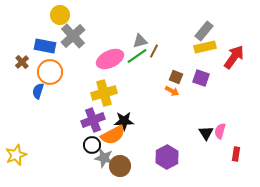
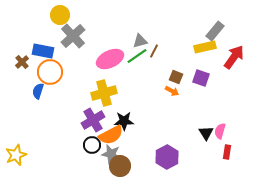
gray rectangle: moved 11 px right
blue rectangle: moved 2 px left, 5 px down
purple cross: rotated 10 degrees counterclockwise
orange semicircle: moved 2 px left
red rectangle: moved 9 px left, 2 px up
gray star: moved 7 px right, 4 px up
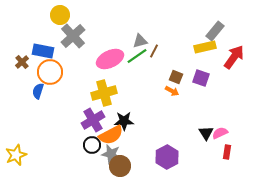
pink semicircle: moved 2 px down; rotated 49 degrees clockwise
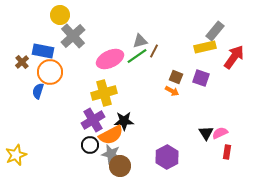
black circle: moved 2 px left
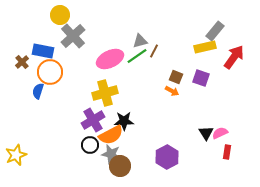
yellow cross: moved 1 px right
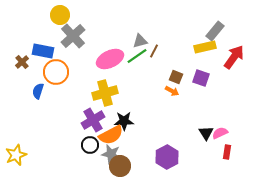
orange circle: moved 6 px right
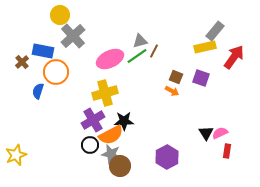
red rectangle: moved 1 px up
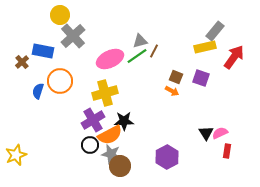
orange circle: moved 4 px right, 9 px down
orange semicircle: moved 1 px left
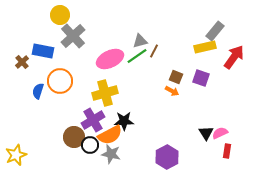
brown circle: moved 46 px left, 29 px up
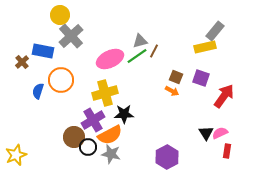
gray cross: moved 2 px left
red arrow: moved 10 px left, 39 px down
orange circle: moved 1 px right, 1 px up
black star: moved 7 px up
black circle: moved 2 px left, 2 px down
